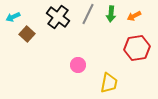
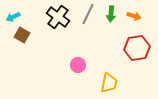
orange arrow: rotated 136 degrees counterclockwise
brown square: moved 5 px left, 1 px down; rotated 14 degrees counterclockwise
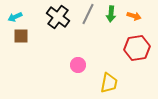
cyan arrow: moved 2 px right
brown square: moved 1 px left, 1 px down; rotated 28 degrees counterclockwise
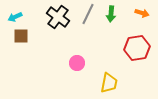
orange arrow: moved 8 px right, 3 px up
pink circle: moved 1 px left, 2 px up
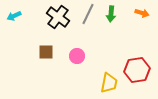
cyan arrow: moved 1 px left, 1 px up
brown square: moved 25 px right, 16 px down
red hexagon: moved 22 px down
pink circle: moved 7 px up
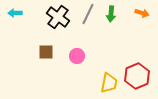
cyan arrow: moved 1 px right, 3 px up; rotated 24 degrees clockwise
red hexagon: moved 6 px down; rotated 15 degrees counterclockwise
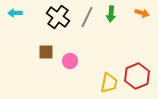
gray line: moved 1 px left, 3 px down
pink circle: moved 7 px left, 5 px down
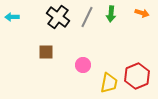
cyan arrow: moved 3 px left, 4 px down
pink circle: moved 13 px right, 4 px down
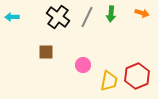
yellow trapezoid: moved 2 px up
